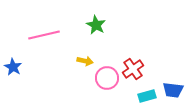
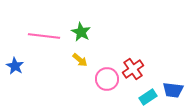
green star: moved 15 px left, 7 px down
pink line: moved 1 px down; rotated 20 degrees clockwise
yellow arrow: moved 5 px left, 1 px up; rotated 28 degrees clockwise
blue star: moved 2 px right, 1 px up
pink circle: moved 1 px down
cyan rectangle: moved 1 px right, 1 px down; rotated 18 degrees counterclockwise
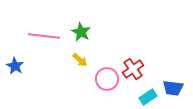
blue trapezoid: moved 2 px up
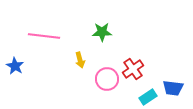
green star: moved 21 px right; rotated 30 degrees counterclockwise
yellow arrow: rotated 35 degrees clockwise
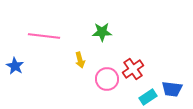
blue trapezoid: moved 1 px left, 1 px down
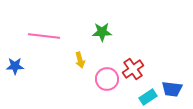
blue star: rotated 30 degrees counterclockwise
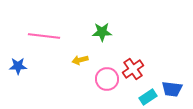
yellow arrow: rotated 91 degrees clockwise
blue star: moved 3 px right
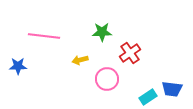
red cross: moved 3 px left, 16 px up
